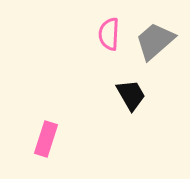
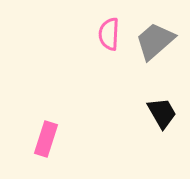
black trapezoid: moved 31 px right, 18 px down
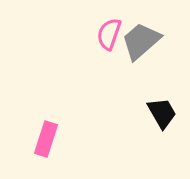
pink semicircle: rotated 16 degrees clockwise
gray trapezoid: moved 14 px left
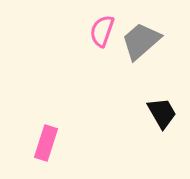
pink semicircle: moved 7 px left, 3 px up
pink rectangle: moved 4 px down
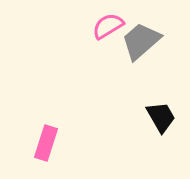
pink semicircle: moved 6 px right, 5 px up; rotated 40 degrees clockwise
black trapezoid: moved 1 px left, 4 px down
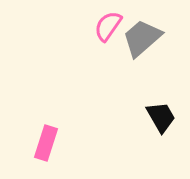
pink semicircle: rotated 24 degrees counterclockwise
gray trapezoid: moved 1 px right, 3 px up
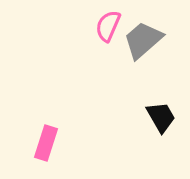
pink semicircle: rotated 12 degrees counterclockwise
gray trapezoid: moved 1 px right, 2 px down
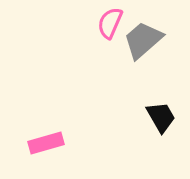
pink semicircle: moved 2 px right, 3 px up
pink rectangle: rotated 56 degrees clockwise
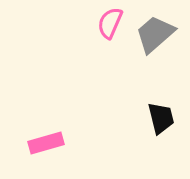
gray trapezoid: moved 12 px right, 6 px up
black trapezoid: moved 1 px down; rotated 16 degrees clockwise
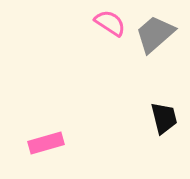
pink semicircle: rotated 100 degrees clockwise
black trapezoid: moved 3 px right
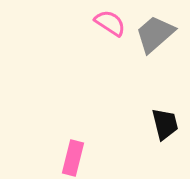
black trapezoid: moved 1 px right, 6 px down
pink rectangle: moved 27 px right, 15 px down; rotated 60 degrees counterclockwise
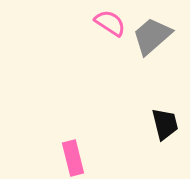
gray trapezoid: moved 3 px left, 2 px down
pink rectangle: rotated 28 degrees counterclockwise
